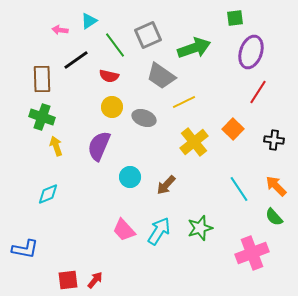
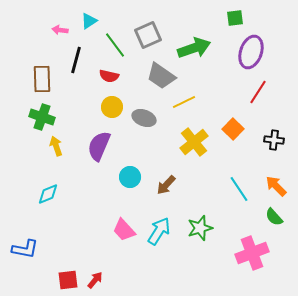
black line: rotated 40 degrees counterclockwise
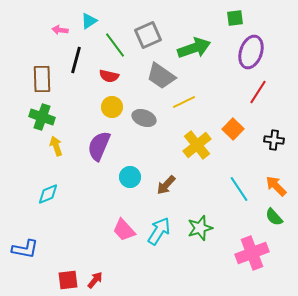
yellow cross: moved 3 px right, 3 px down
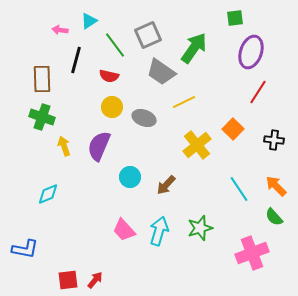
green arrow: rotated 36 degrees counterclockwise
gray trapezoid: moved 4 px up
yellow arrow: moved 8 px right
cyan arrow: rotated 16 degrees counterclockwise
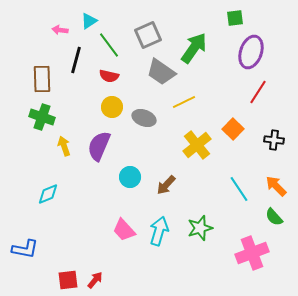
green line: moved 6 px left
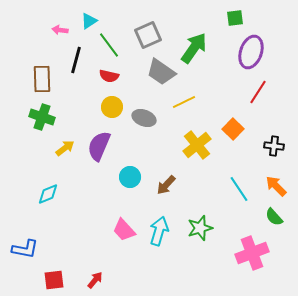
black cross: moved 6 px down
yellow arrow: moved 1 px right, 2 px down; rotated 72 degrees clockwise
red square: moved 14 px left
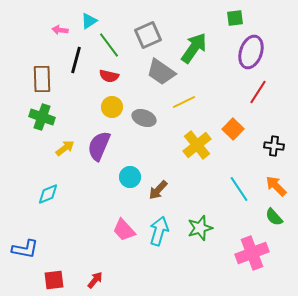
brown arrow: moved 8 px left, 5 px down
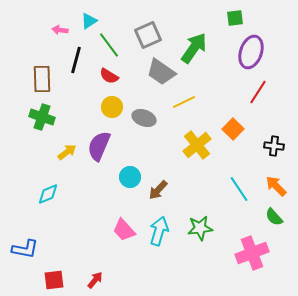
red semicircle: rotated 18 degrees clockwise
yellow arrow: moved 2 px right, 4 px down
green star: rotated 10 degrees clockwise
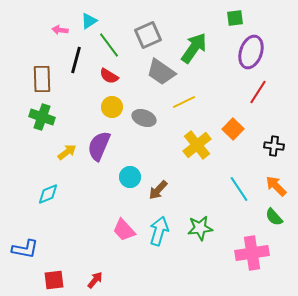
pink cross: rotated 12 degrees clockwise
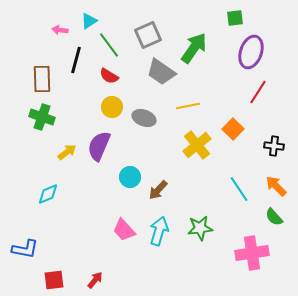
yellow line: moved 4 px right, 4 px down; rotated 15 degrees clockwise
